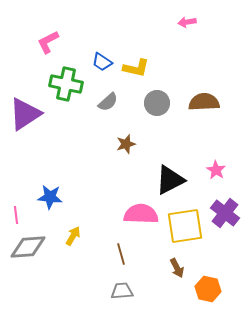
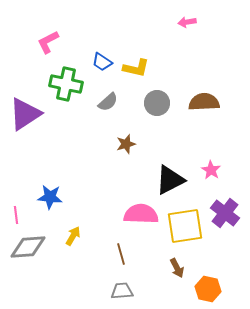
pink star: moved 5 px left
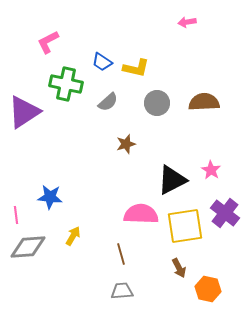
purple triangle: moved 1 px left, 2 px up
black triangle: moved 2 px right
brown arrow: moved 2 px right
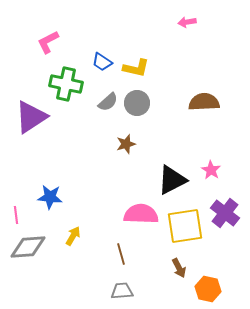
gray circle: moved 20 px left
purple triangle: moved 7 px right, 5 px down
